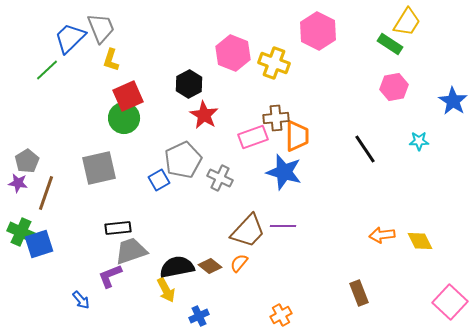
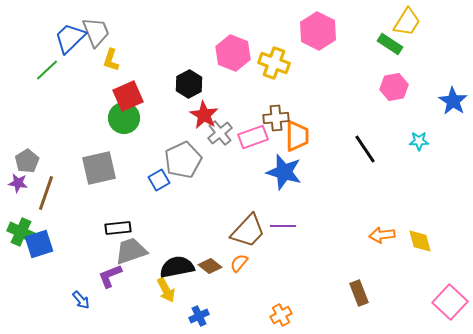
gray trapezoid at (101, 28): moved 5 px left, 4 px down
gray cross at (220, 178): moved 45 px up; rotated 25 degrees clockwise
yellow diamond at (420, 241): rotated 12 degrees clockwise
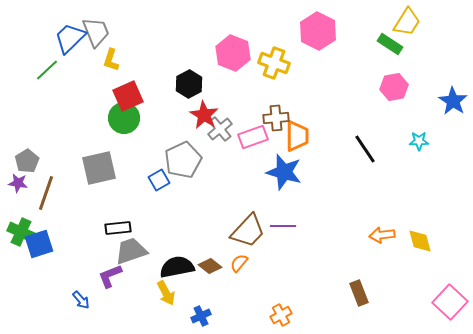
gray cross at (220, 133): moved 4 px up
yellow arrow at (166, 290): moved 3 px down
blue cross at (199, 316): moved 2 px right
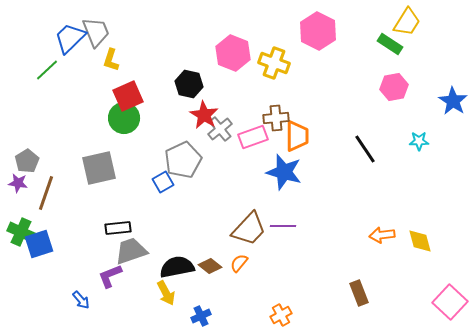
black hexagon at (189, 84): rotated 20 degrees counterclockwise
blue square at (159, 180): moved 4 px right, 2 px down
brown trapezoid at (248, 231): moved 1 px right, 2 px up
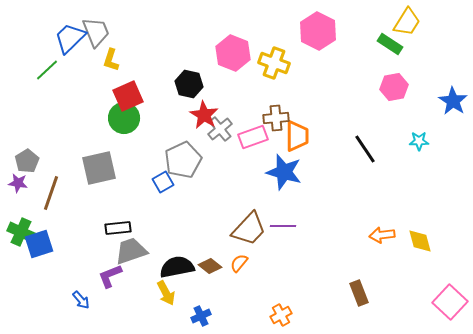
brown line at (46, 193): moved 5 px right
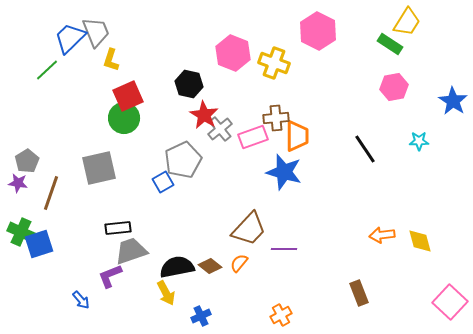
purple line at (283, 226): moved 1 px right, 23 px down
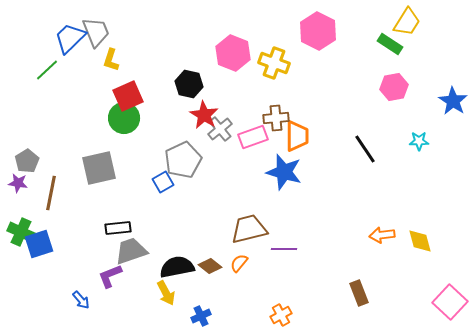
brown line at (51, 193): rotated 8 degrees counterclockwise
brown trapezoid at (249, 229): rotated 147 degrees counterclockwise
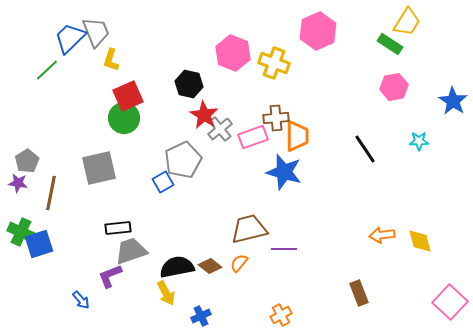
pink hexagon at (318, 31): rotated 9 degrees clockwise
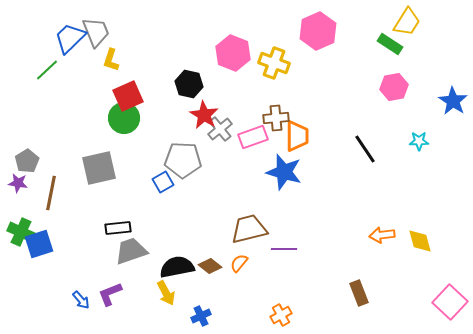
gray pentagon at (183, 160): rotated 27 degrees clockwise
purple L-shape at (110, 276): moved 18 px down
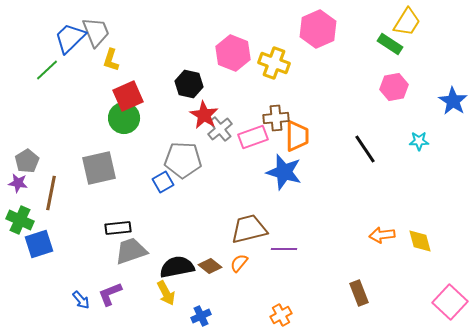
pink hexagon at (318, 31): moved 2 px up
green cross at (21, 232): moved 1 px left, 12 px up
